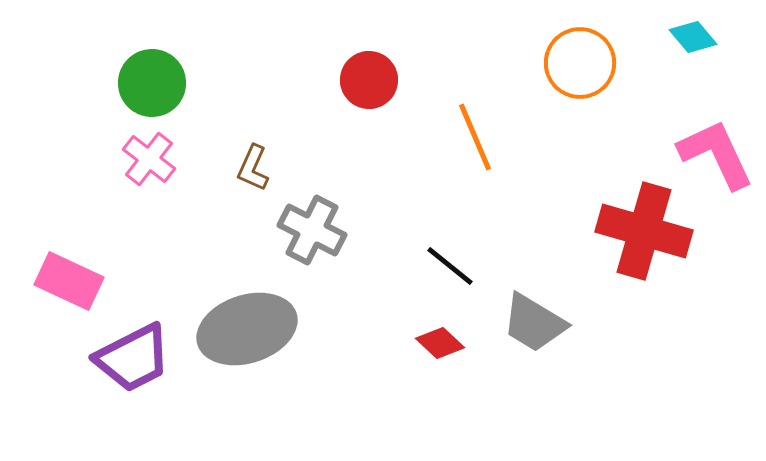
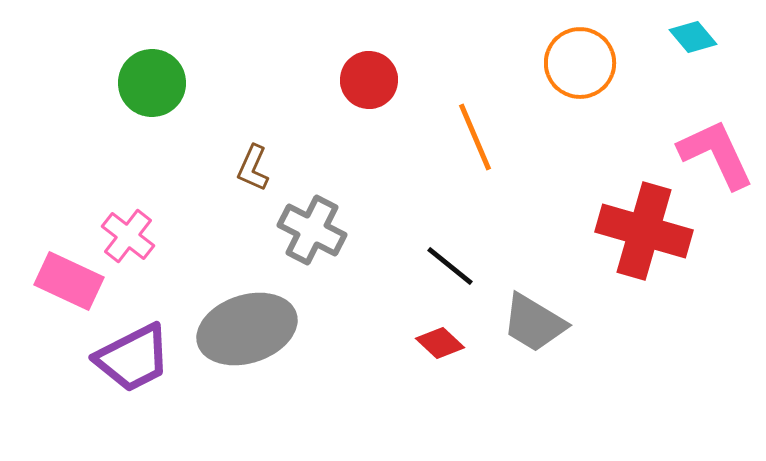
pink cross: moved 21 px left, 77 px down
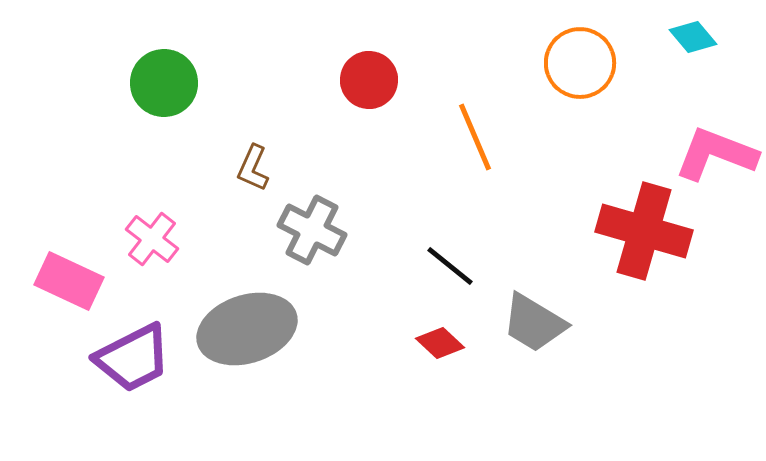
green circle: moved 12 px right
pink L-shape: rotated 44 degrees counterclockwise
pink cross: moved 24 px right, 3 px down
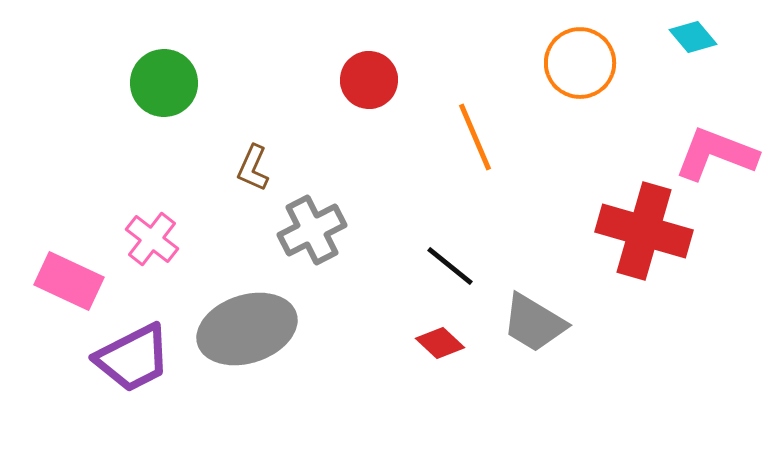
gray cross: rotated 36 degrees clockwise
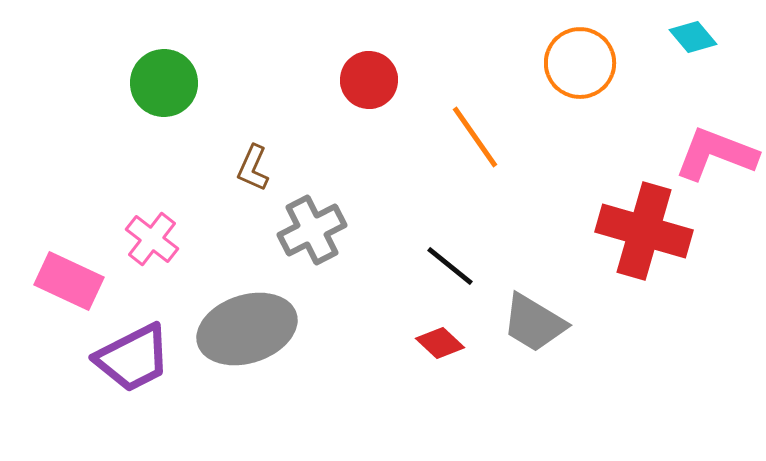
orange line: rotated 12 degrees counterclockwise
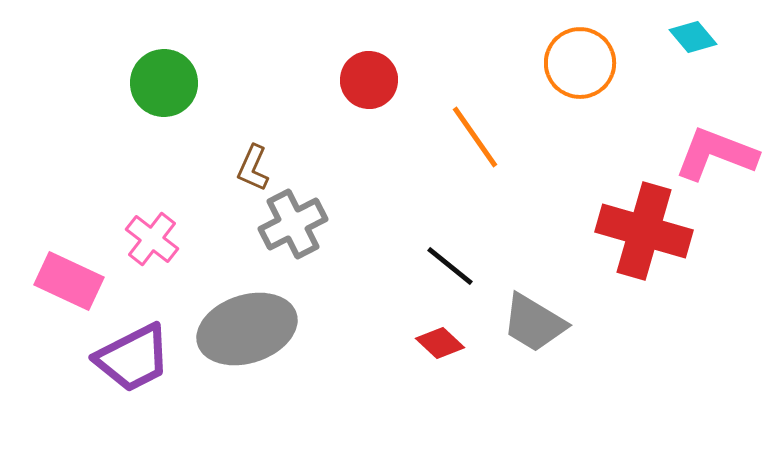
gray cross: moved 19 px left, 6 px up
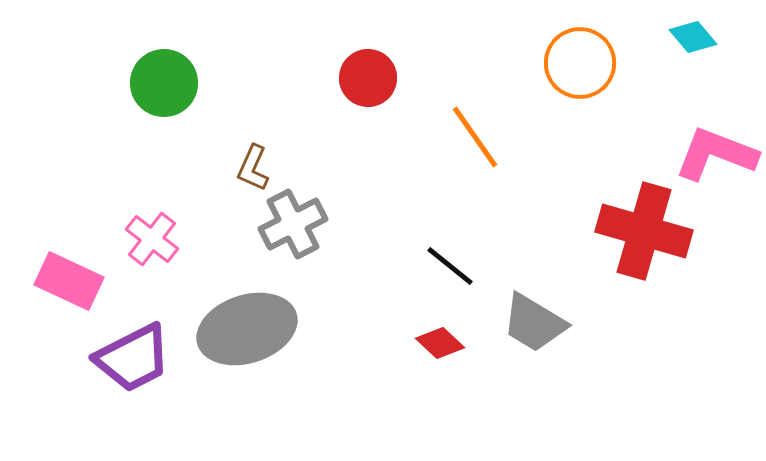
red circle: moved 1 px left, 2 px up
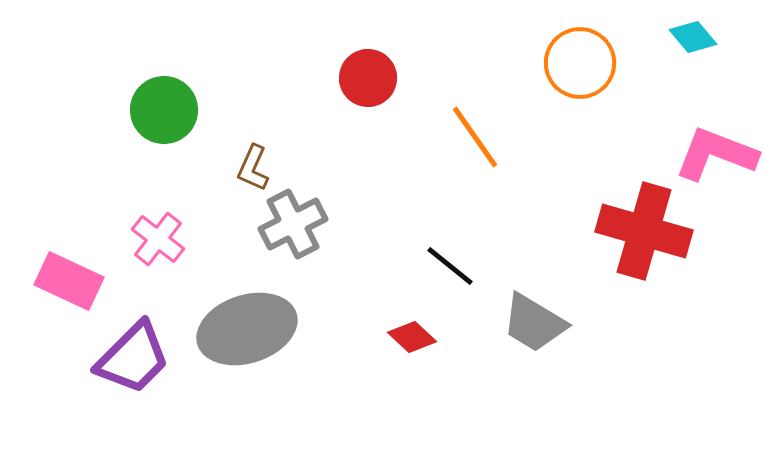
green circle: moved 27 px down
pink cross: moved 6 px right
red diamond: moved 28 px left, 6 px up
purple trapezoid: rotated 18 degrees counterclockwise
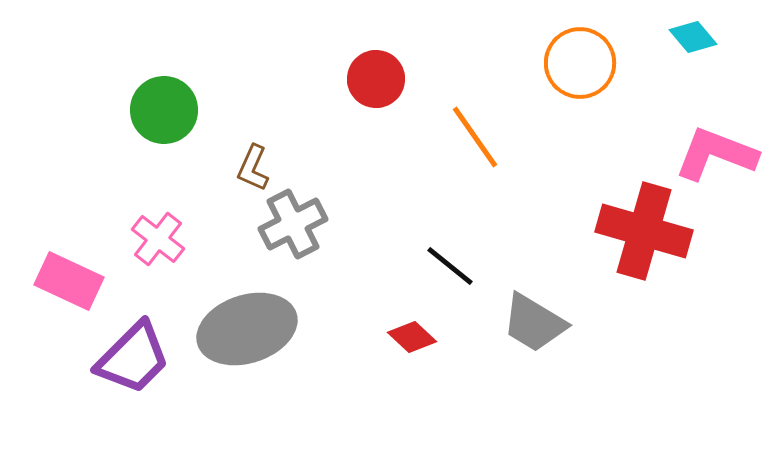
red circle: moved 8 px right, 1 px down
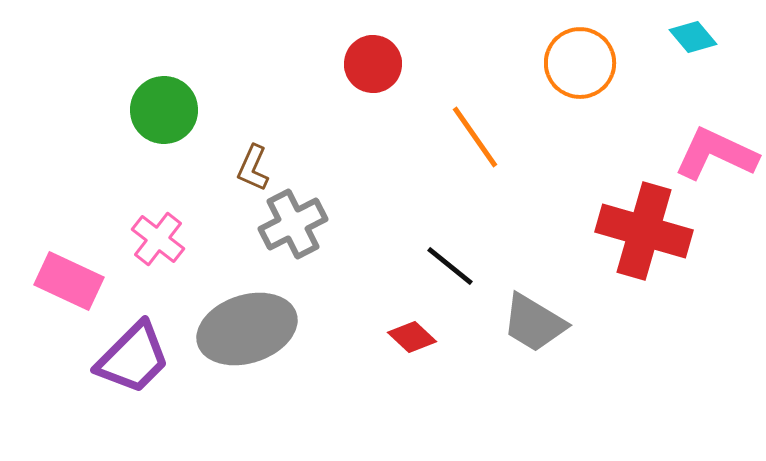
red circle: moved 3 px left, 15 px up
pink L-shape: rotated 4 degrees clockwise
